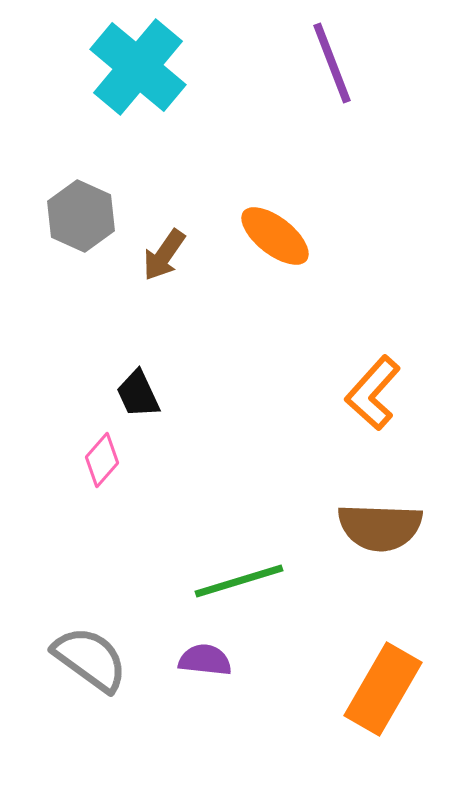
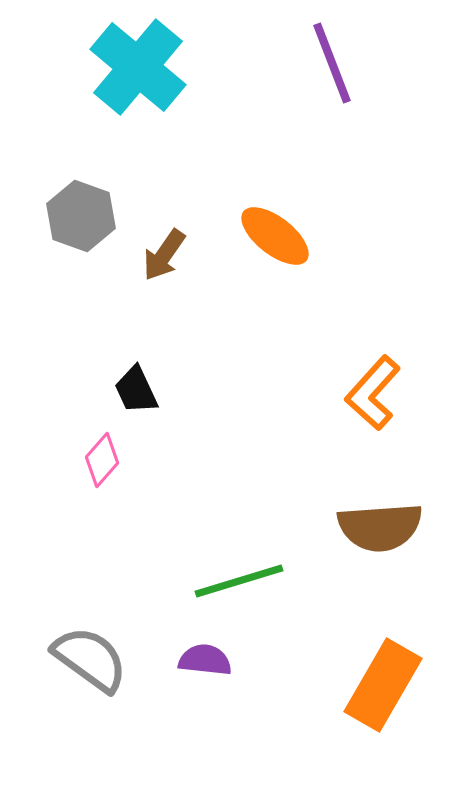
gray hexagon: rotated 4 degrees counterclockwise
black trapezoid: moved 2 px left, 4 px up
brown semicircle: rotated 6 degrees counterclockwise
orange rectangle: moved 4 px up
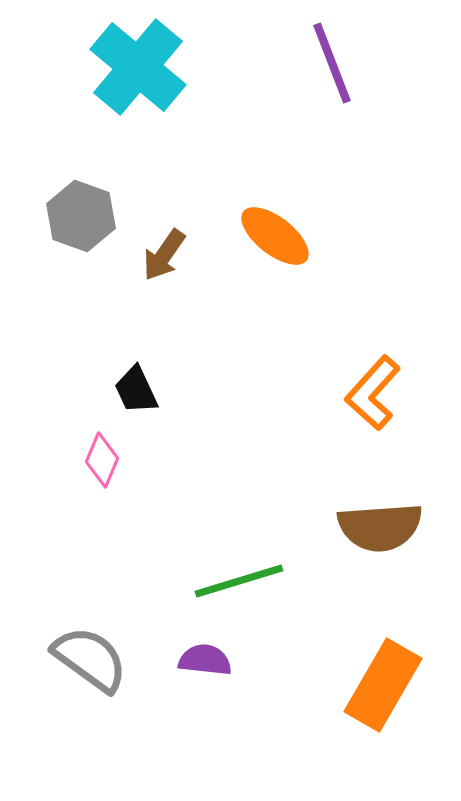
pink diamond: rotated 18 degrees counterclockwise
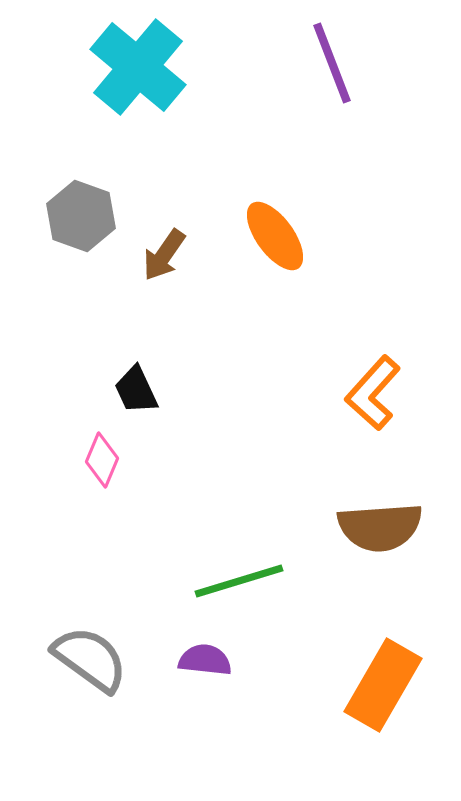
orange ellipse: rotated 16 degrees clockwise
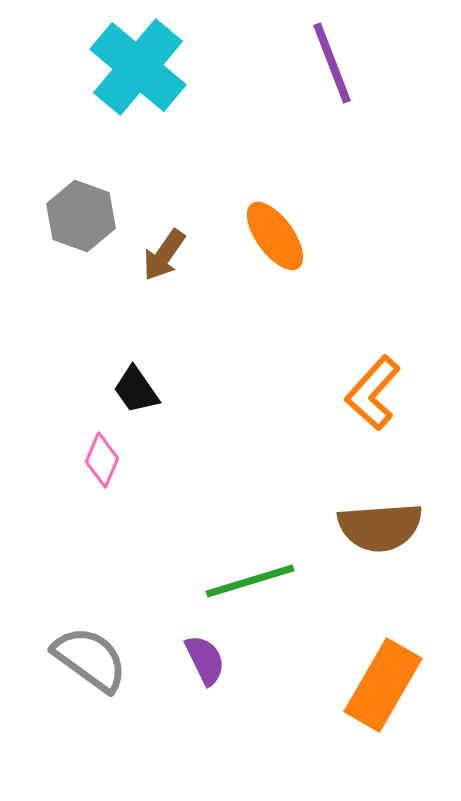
black trapezoid: rotated 10 degrees counterclockwise
green line: moved 11 px right
purple semicircle: rotated 58 degrees clockwise
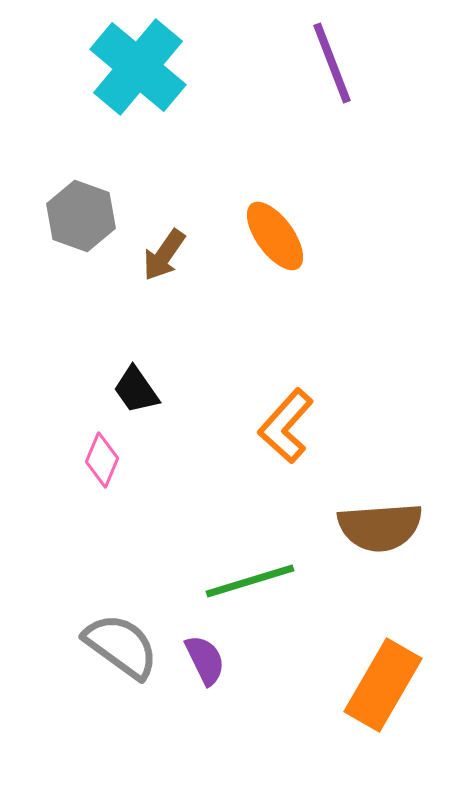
orange L-shape: moved 87 px left, 33 px down
gray semicircle: moved 31 px right, 13 px up
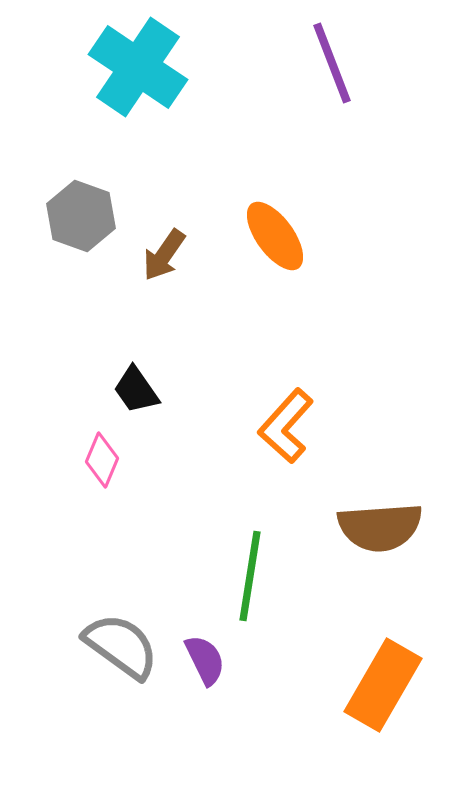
cyan cross: rotated 6 degrees counterclockwise
green line: moved 5 px up; rotated 64 degrees counterclockwise
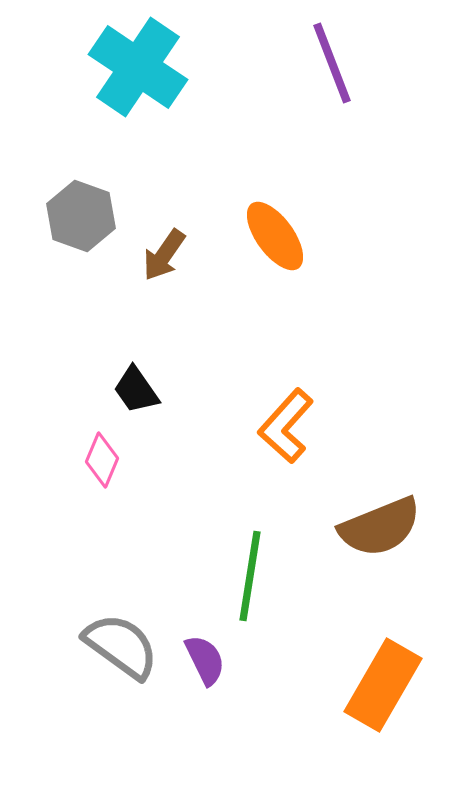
brown semicircle: rotated 18 degrees counterclockwise
